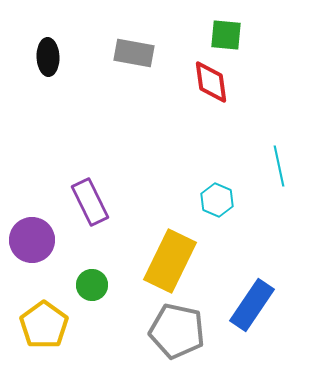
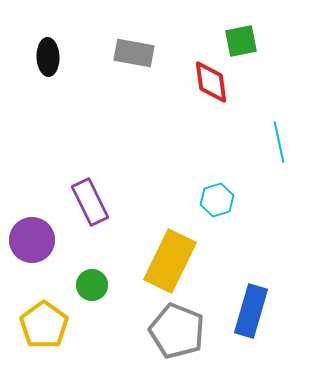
green square: moved 15 px right, 6 px down; rotated 16 degrees counterclockwise
cyan line: moved 24 px up
cyan hexagon: rotated 20 degrees clockwise
blue rectangle: moved 1 px left, 6 px down; rotated 18 degrees counterclockwise
gray pentagon: rotated 10 degrees clockwise
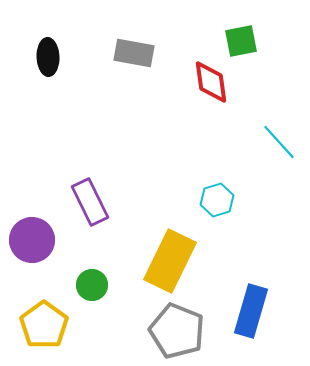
cyan line: rotated 30 degrees counterclockwise
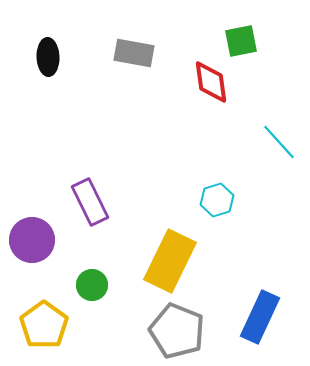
blue rectangle: moved 9 px right, 6 px down; rotated 9 degrees clockwise
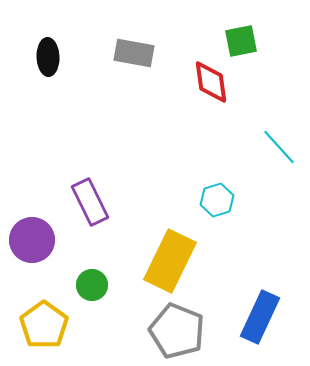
cyan line: moved 5 px down
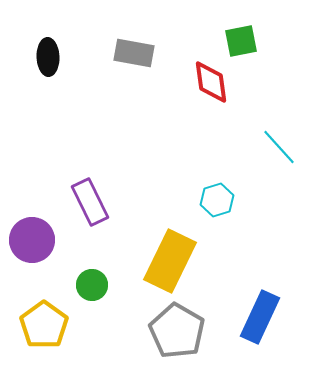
gray pentagon: rotated 8 degrees clockwise
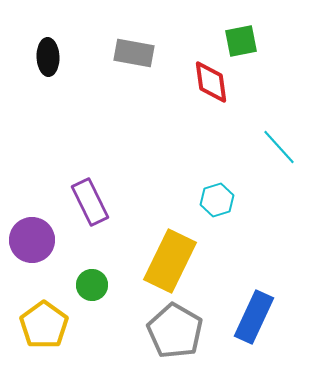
blue rectangle: moved 6 px left
gray pentagon: moved 2 px left
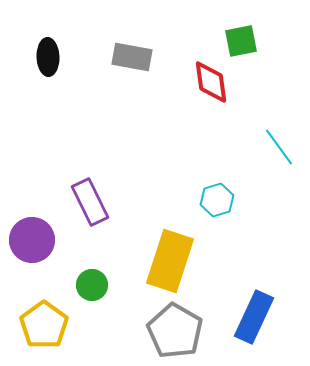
gray rectangle: moved 2 px left, 4 px down
cyan line: rotated 6 degrees clockwise
yellow rectangle: rotated 8 degrees counterclockwise
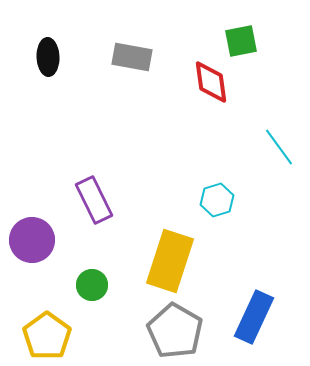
purple rectangle: moved 4 px right, 2 px up
yellow pentagon: moved 3 px right, 11 px down
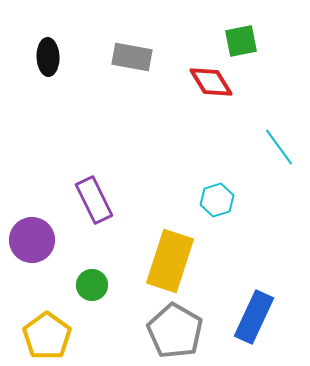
red diamond: rotated 24 degrees counterclockwise
